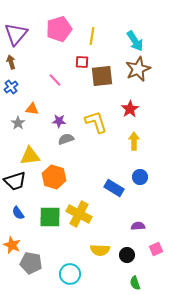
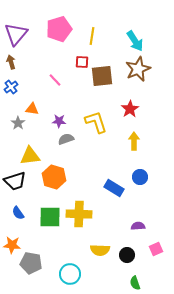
yellow cross: rotated 25 degrees counterclockwise
orange star: rotated 18 degrees counterclockwise
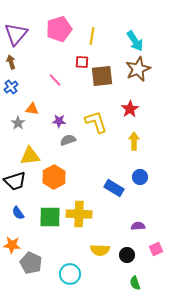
gray semicircle: moved 2 px right, 1 px down
orange hexagon: rotated 15 degrees clockwise
gray pentagon: rotated 15 degrees clockwise
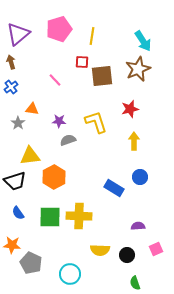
purple triangle: moved 2 px right; rotated 10 degrees clockwise
cyan arrow: moved 8 px right
red star: rotated 18 degrees clockwise
yellow cross: moved 2 px down
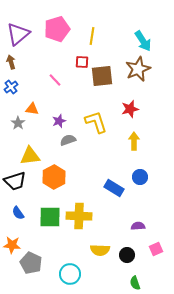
pink pentagon: moved 2 px left
purple star: rotated 24 degrees counterclockwise
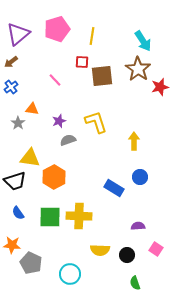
brown arrow: rotated 112 degrees counterclockwise
brown star: rotated 15 degrees counterclockwise
red star: moved 30 px right, 22 px up
yellow triangle: moved 2 px down; rotated 15 degrees clockwise
pink square: rotated 32 degrees counterclockwise
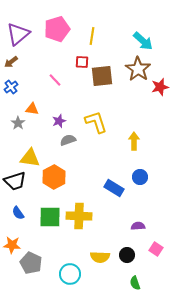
cyan arrow: rotated 15 degrees counterclockwise
yellow semicircle: moved 7 px down
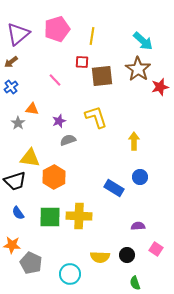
yellow L-shape: moved 5 px up
